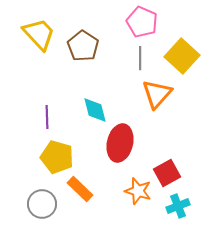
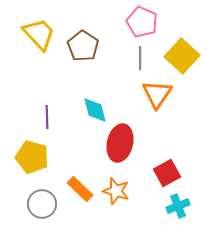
orange triangle: rotated 8 degrees counterclockwise
yellow pentagon: moved 25 px left
orange star: moved 22 px left
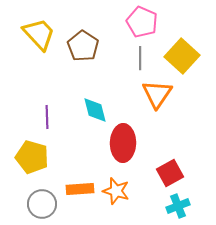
red ellipse: moved 3 px right; rotated 12 degrees counterclockwise
red square: moved 3 px right
orange rectangle: rotated 48 degrees counterclockwise
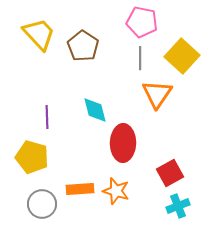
pink pentagon: rotated 12 degrees counterclockwise
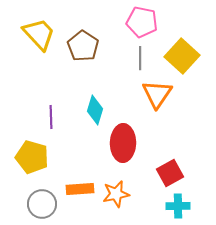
cyan diamond: rotated 32 degrees clockwise
purple line: moved 4 px right
orange star: moved 3 px down; rotated 28 degrees counterclockwise
cyan cross: rotated 20 degrees clockwise
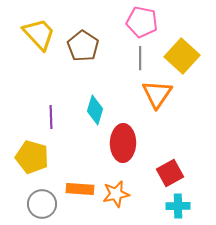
orange rectangle: rotated 8 degrees clockwise
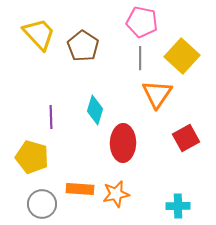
red square: moved 16 px right, 35 px up
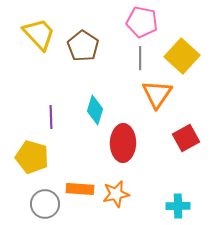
gray circle: moved 3 px right
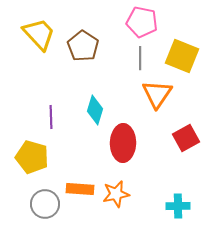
yellow square: rotated 20 degrees counterclockwise
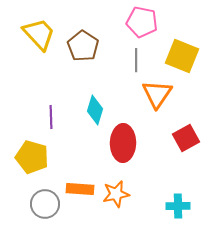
gray line: moved 4 px left, 2 px down
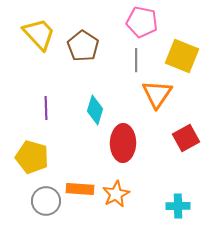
purple line: moved 5 px left, 9 px up
orange star: rotated 16 degrees counterclockwise
gray circle: moved 1 px right, 3 px up
